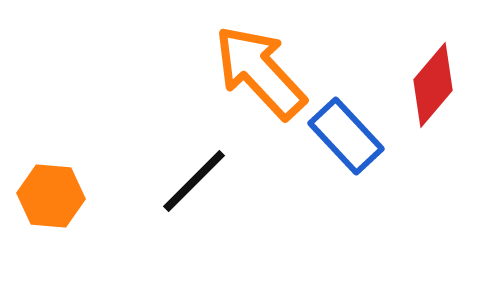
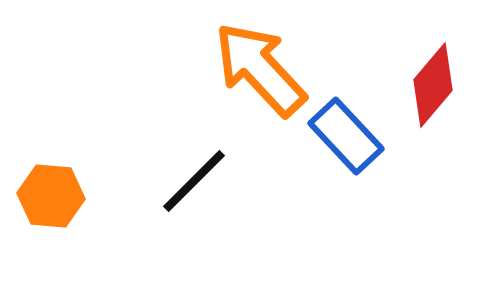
orange arrow: moved 3 px up
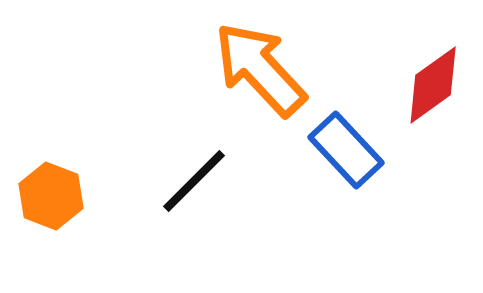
red diamond: rotated 14 degrees clockwise
blue rectangle: moved 14 px down
orange hexagon: rotated 16 degrees clockwise
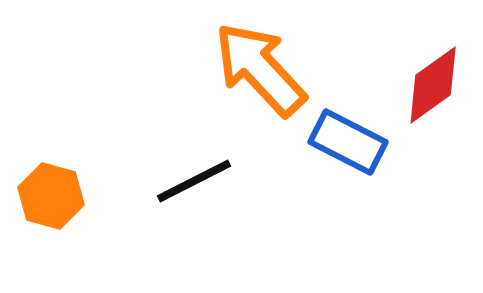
blue rectangle: moved 2 px right, 8 px up; rotated 20 degrees counterclockwise
black line: rotated 18 degrees clockwise
orange hexagon: rotated 6 degrees counterclockwise
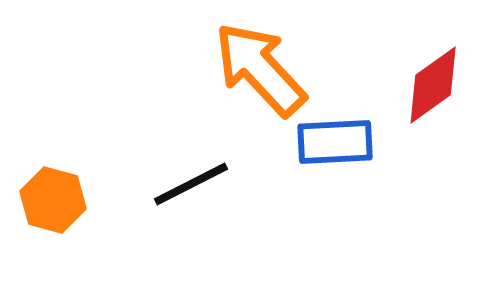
blue rectangle: moved 13 px left; rotated 30 degrees counterclockwise
black line: moved 3 px left, 3 px down
orange hexagon: moved 2 px right, 4 px down
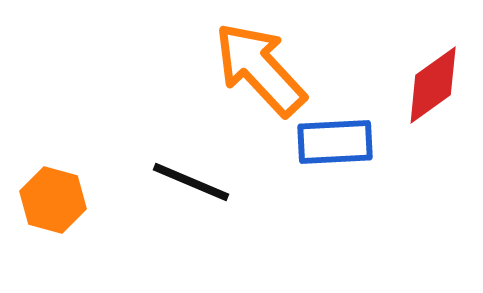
black line: moved 2 px up; rotated 50 degrees clockwise
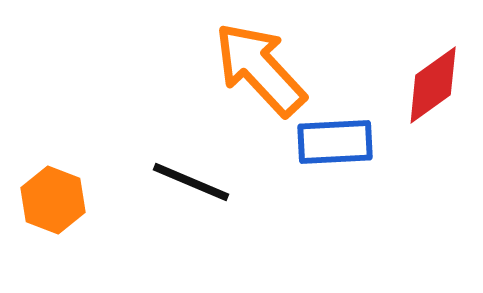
orange hexagon: rotated 6 degrees clockwise
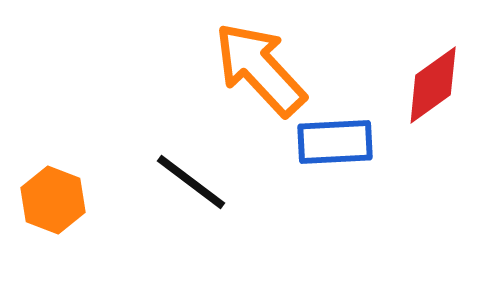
black line: rotated 14 degrees clockwise
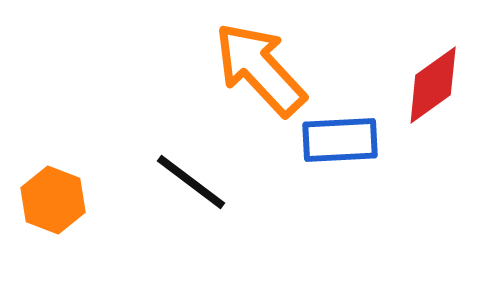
blue rectangle: moved 5 px right, 2 px up
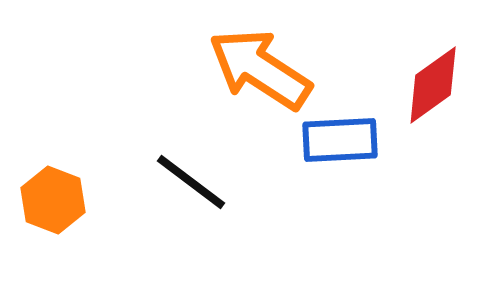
orange arrow: rotated 14 degrees counterclockwise
